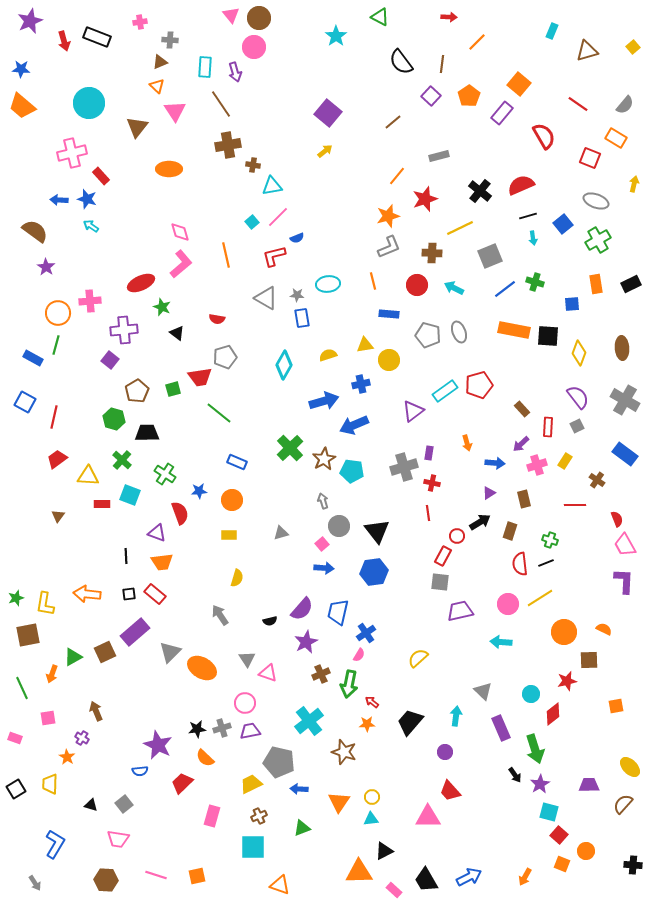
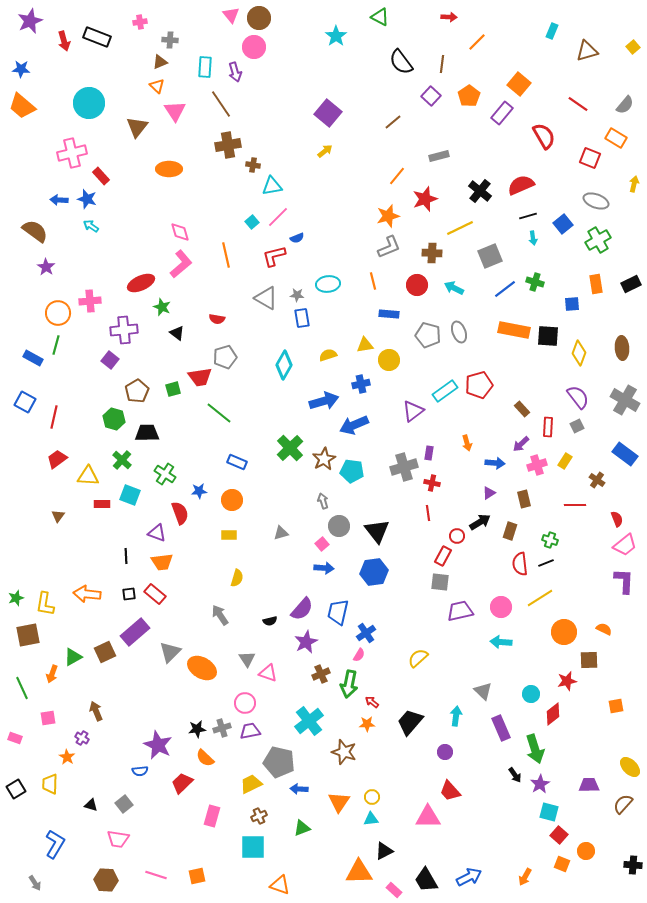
pink trapezoid at (625, 545): rotated 100 degrees counterclockwise
pink circle at (508, 604): moved 7 px left, 3 px down
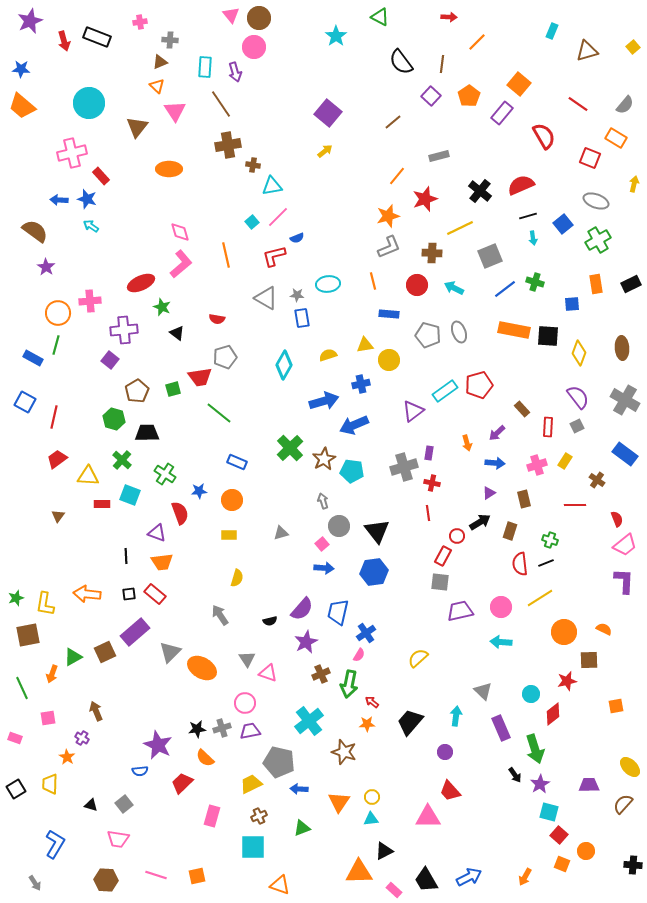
purple arrow at (521, 444): moved 24 px left, 11 px up
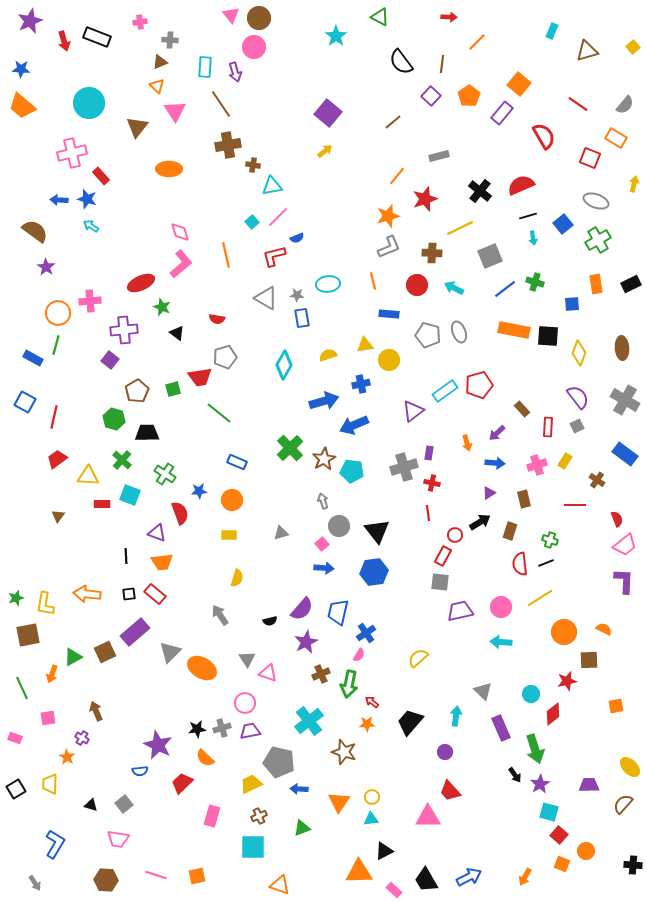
red circle at (457, 536): moved 2 px left, 1 px up
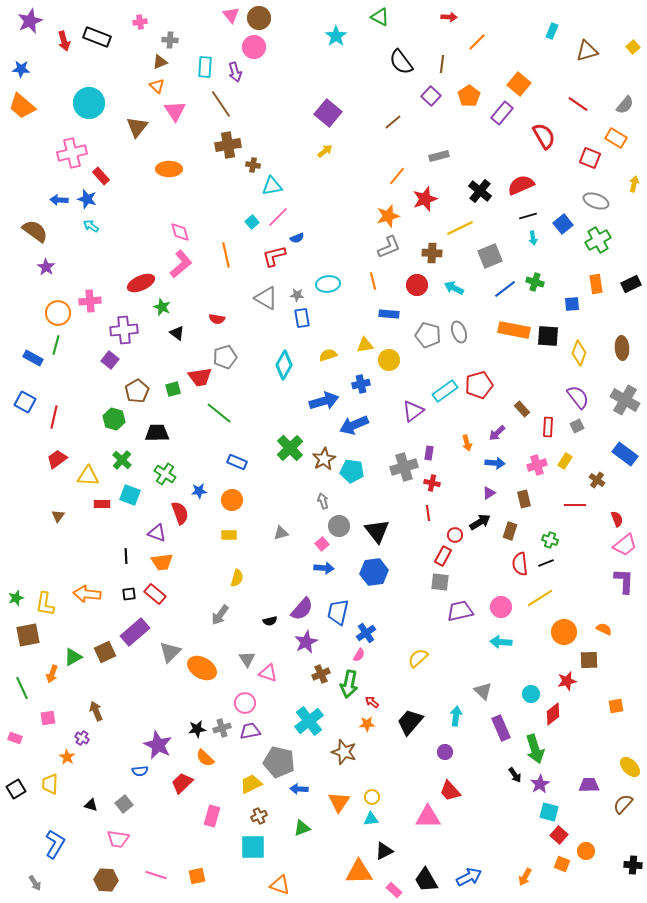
black trapezoid at (147, 433): moved 10 px right
gray arrow at (220, 615): rotated 110 degrees counterclockwise
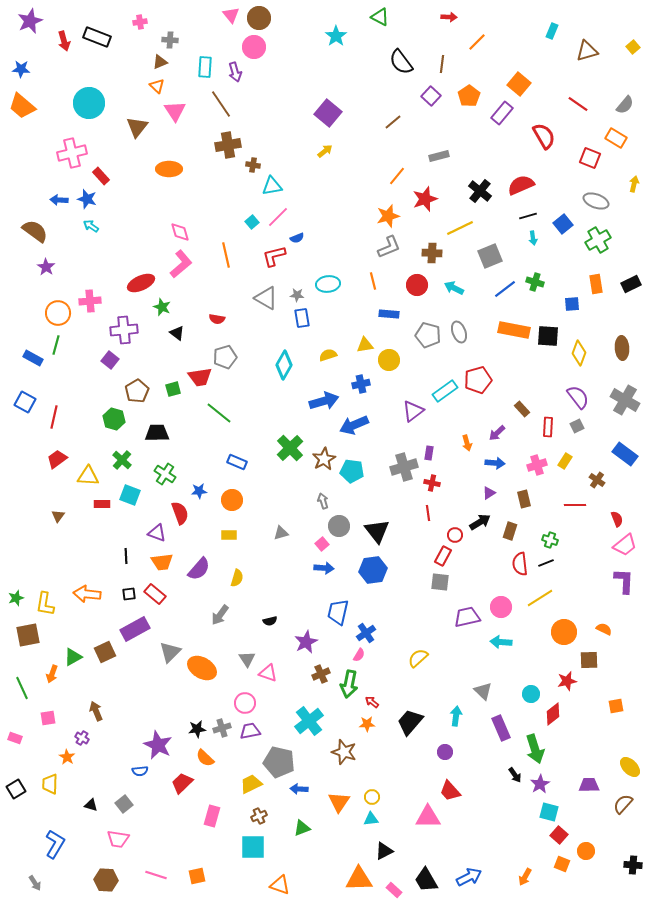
red pentagon at (479, 385): moved 1 px left, 5 px up
blue hexagon at (374, 572): moved 1 px left, 2 px up
purple semicircle at (302, 609): moved 103 px left, 40 px up
purple trapezoid at (460, 611): moved 7 px right, 6 px down
purple rectangle at (135, 632): moved 3 px up; rotated 12 degrees clockwise
orange triangle at (359, 872): moved 7 px down
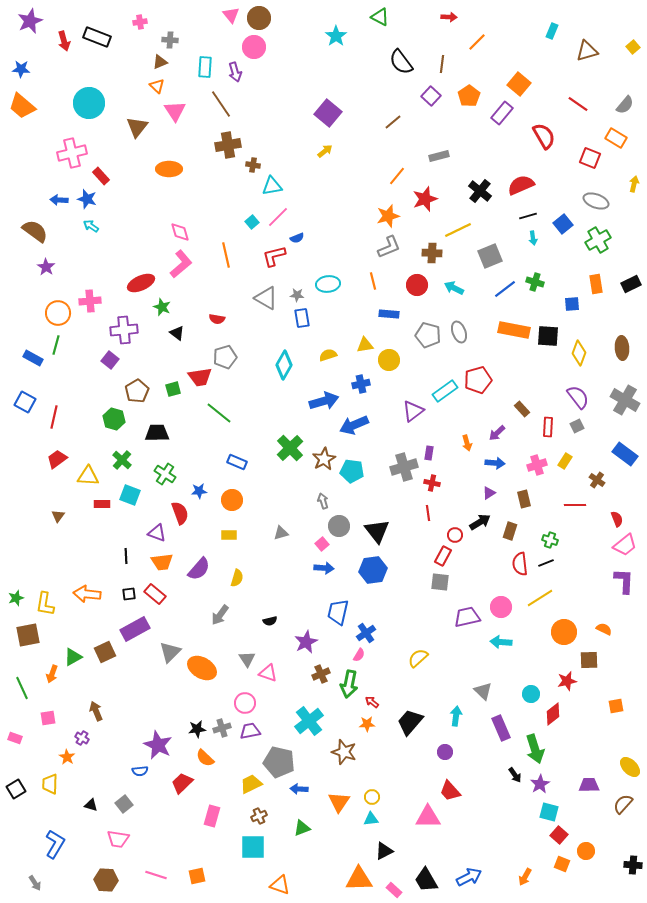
yellow line at (460, 228): moved 2 px left, 2 px down
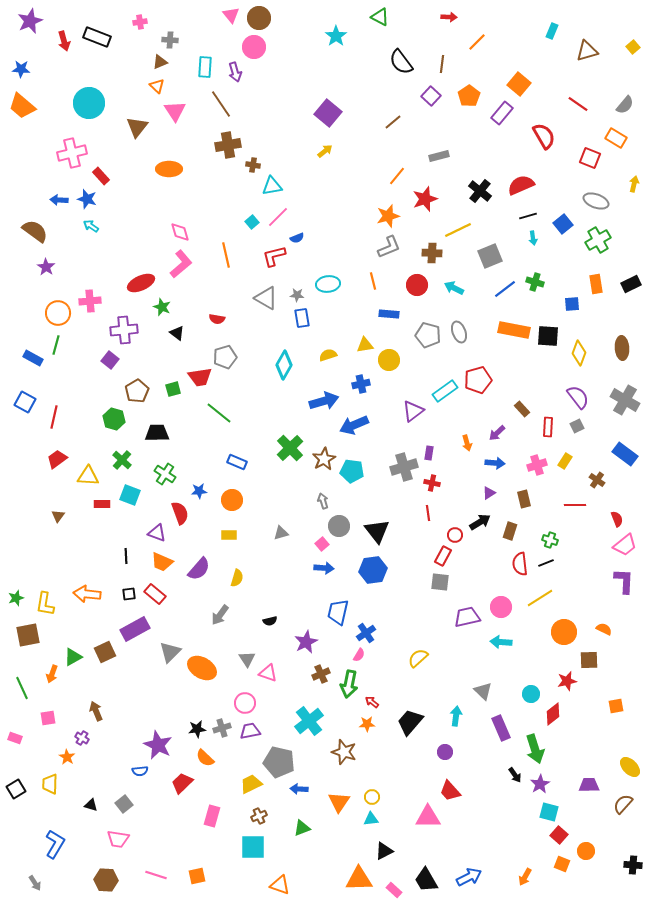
orange trapezoid at (162, 562): rotated 30 degrees clockwise
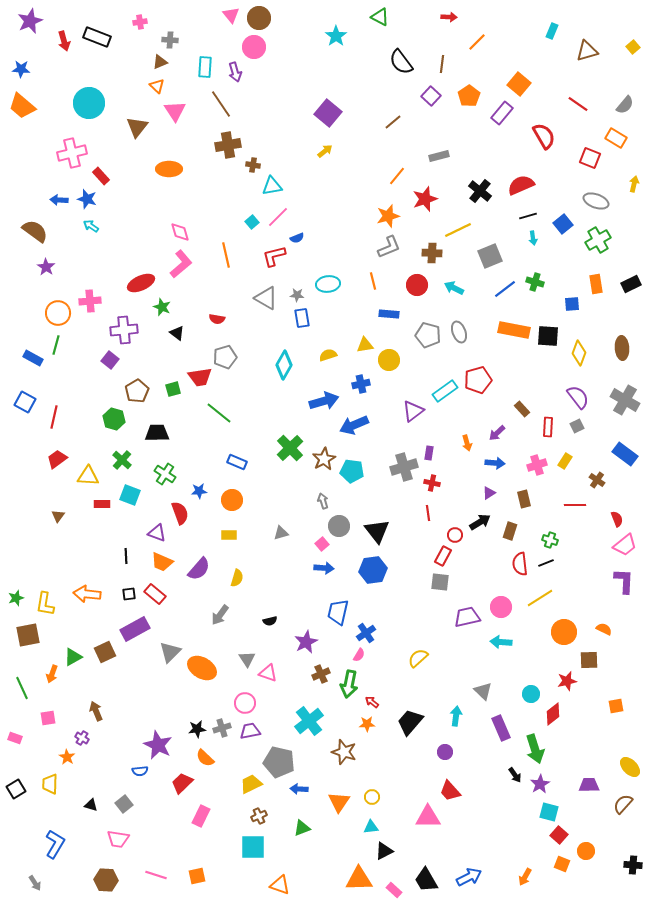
pink rectangle at (212, 816): moved 11 px left; rotated 10 degrees clockwise
cyan triangle at (371, 819): moved 8 px down
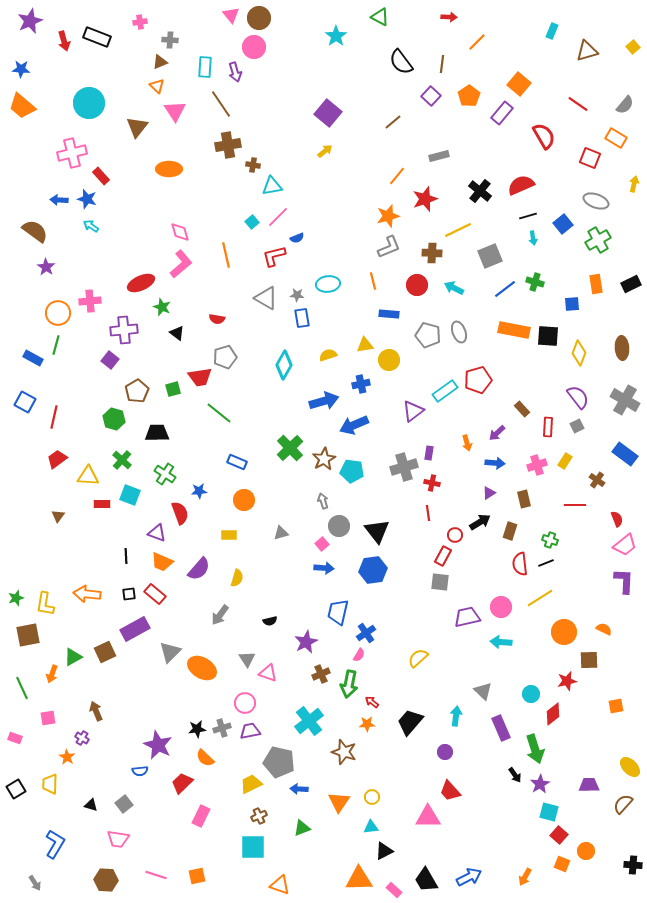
orange circle at (232, 500): moved 12 px right
